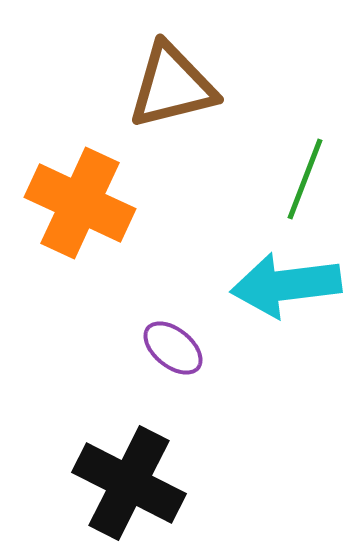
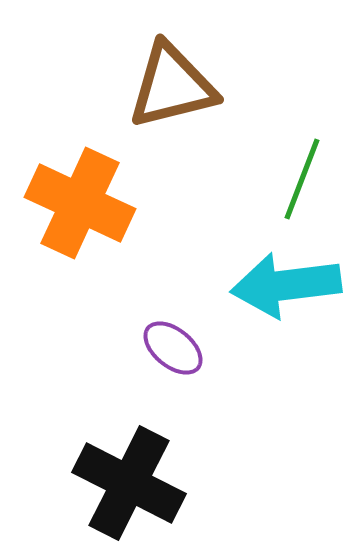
green line: moved 3 px left
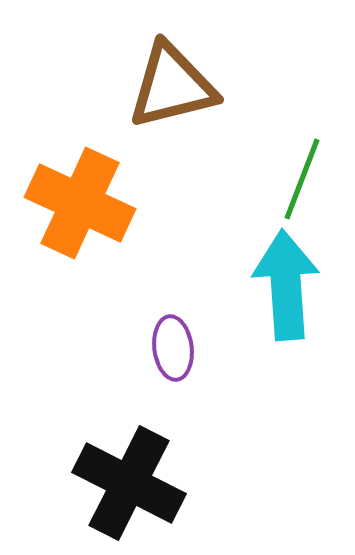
cyan arrow: rotated 93 degrees clockwise
purple ellipse: rotated 44 degrees clockwise
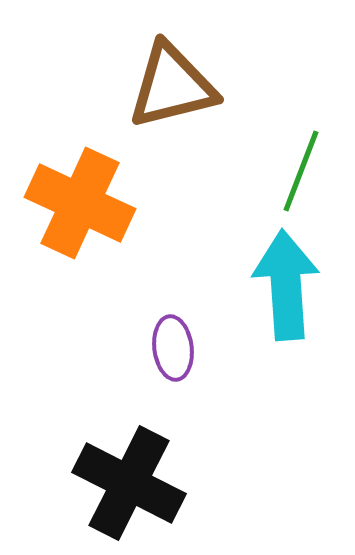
green line: moved 1 px left, 8 px up
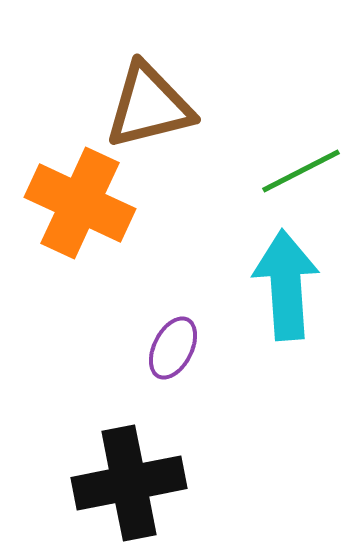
brown triangle: moved 23 px left, 20 px down
green line: rotated 42 degrees clockwise
purple ellipse: rotated 34 degrees clockwise
black cross: rotated 38 degrees counterclockwise
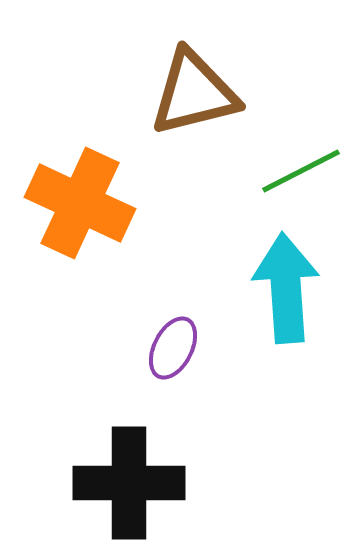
brown triangle: moved 45 px right, 13 px up
cyan arrow: moved 3 px down
black cross: rotated 11 degrees clockwise
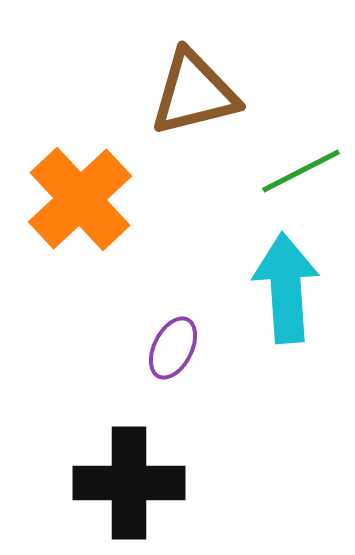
orange cross: moved 4 px up; rotated 22 degrees clockwise
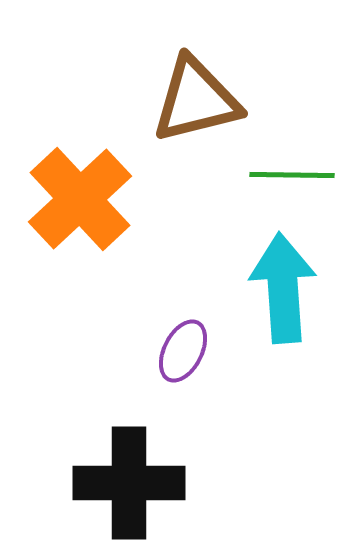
brown triangle: moved 2 px right, 7 px down
green line: moved 9 px left, 4 px down; rotated 28 degrees clockwise
cyan arrow: moved 3 px left
purple ellipse: moved 10 px right, 3 px down
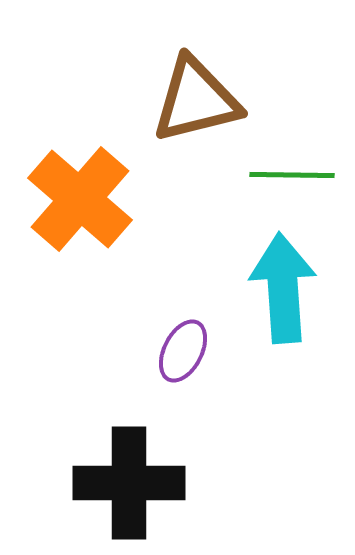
orange cross: rotated 6 degrees counterclockwise
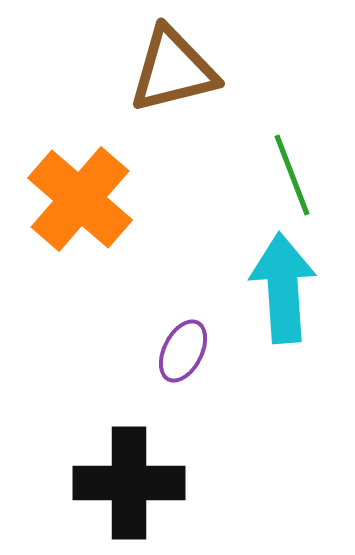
brown triangle: moved 23 px left, 30 px up
green line: rotated 68 degrees clockwise
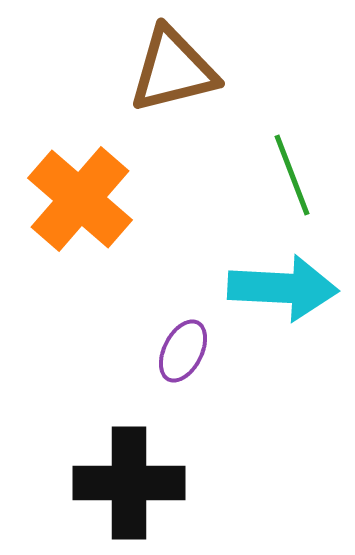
cyan arrow: rotated 97 degrees clockwise
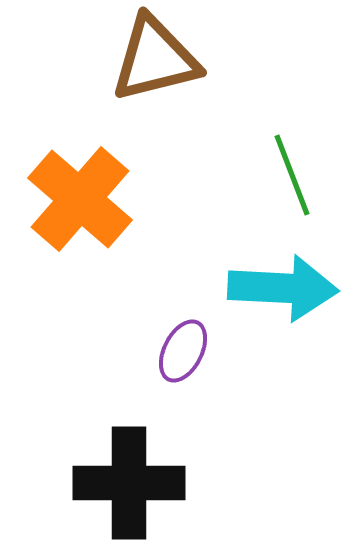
brown triangle: moved 18 px left, 11 px up
